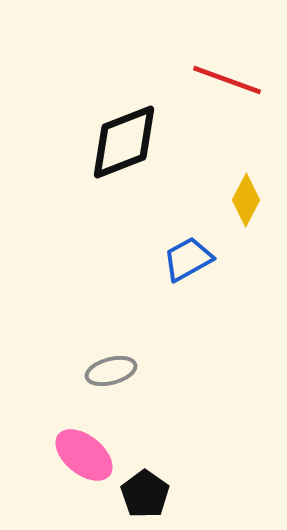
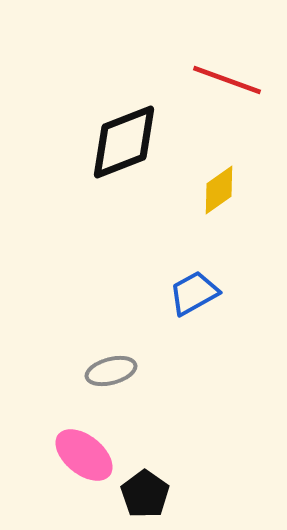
yellow diamond: moved 27 px left, 10 px up; rotated 27 degrees clockwise
blue trapezoid: moved 6 px right, 34 px down
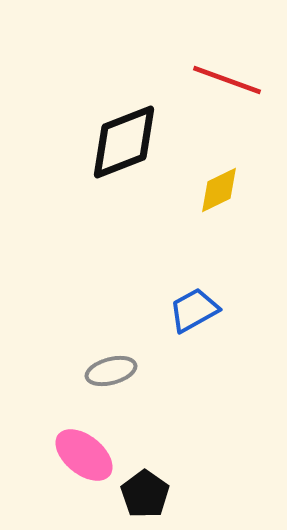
yellow diamond: rotated 9 degrees clockwise
blue trapezoid: moved 17 px down
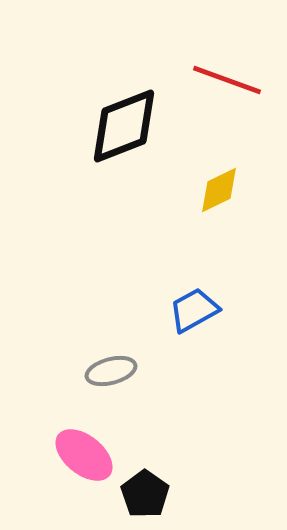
black diamond: moved 16 px up
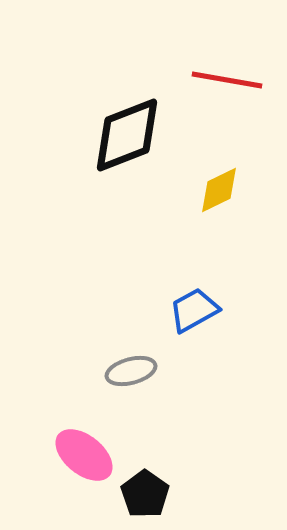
red line: rotated 10 degrees counterclockwise
black diamond: moved 3 px right, 9 px down
gray ellipse: moved 20 px right
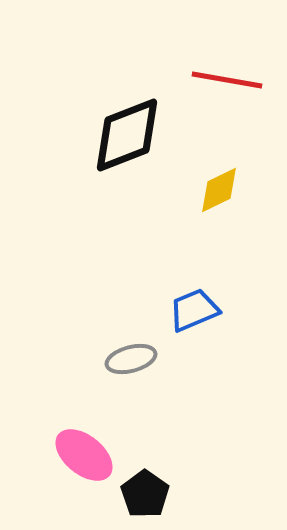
blue trapezoid: rotated 6 degrees clockwise
gray ellipse: moved 12 px up
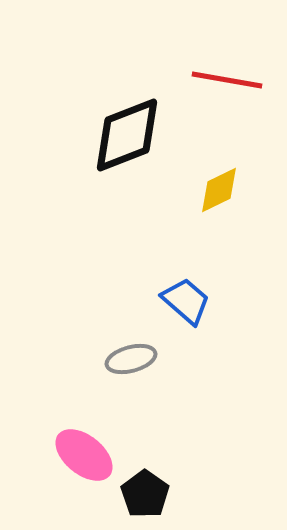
blue trapezoid: moved 8 px left, 9 px up; rotated 64 degrees clockwise
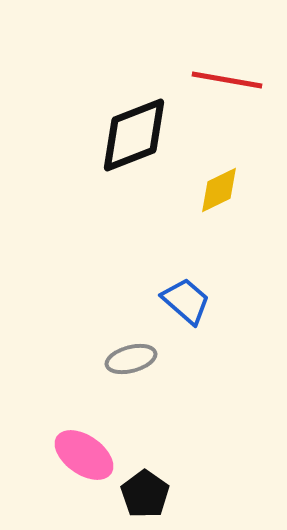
black diamond: moved 7 px right
pink ellipse: rotated 4 degrees counterclockwise
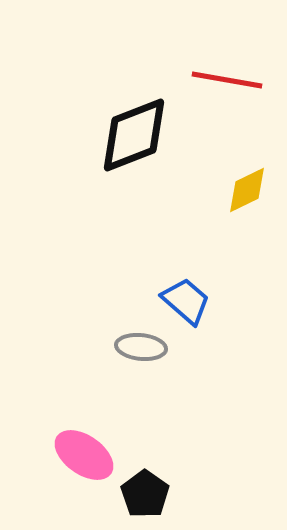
yellow diamond: moved 28 px right
gray ellipse: moved 10 px right, 12 px up; rotated 21 degrees clockwise
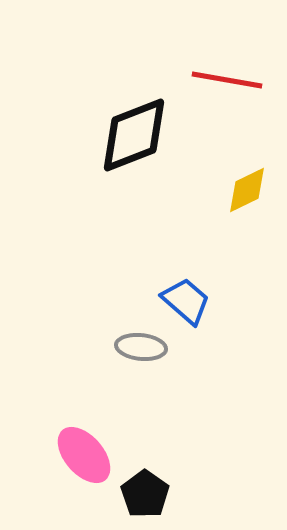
pink ellipse: rotated 14 degrees clockwise
